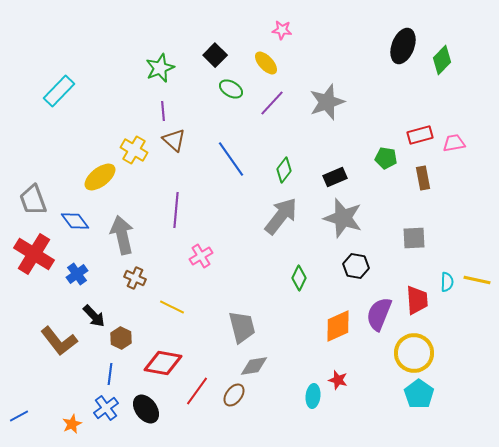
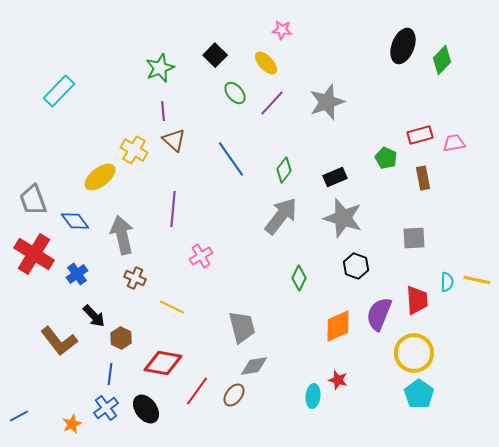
green ellipse at (231, 89): moved 4 px right, 4 px down; rotated 20 degrees clockwise
green pentagon at (386, 158): rotated 15 degrees clockwise
purple line at (176, 210): moved 3 px left, 1 px up
black hexagon at (356, 266): rotated 10 degrees clockwise
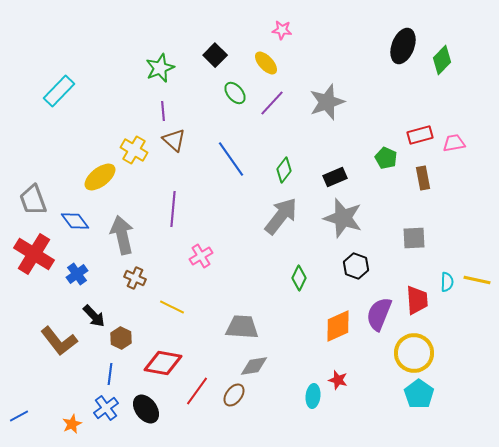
gray trapezoid at (242, 327): rotated 72 degrees counterclockwise
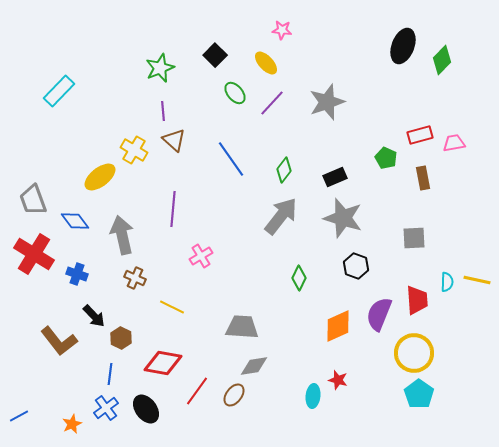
blue cross at (77, 274): rotated 35 degrees counterclockwise
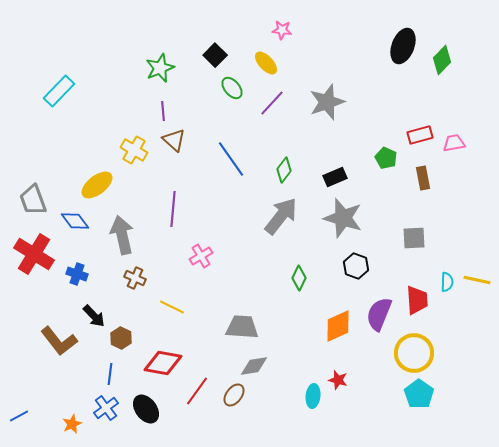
green ellipse at (235, 93): moved 3 px left, 5 px up
yellow ellipse at (100, 177): moved 3 px left, 8 px down
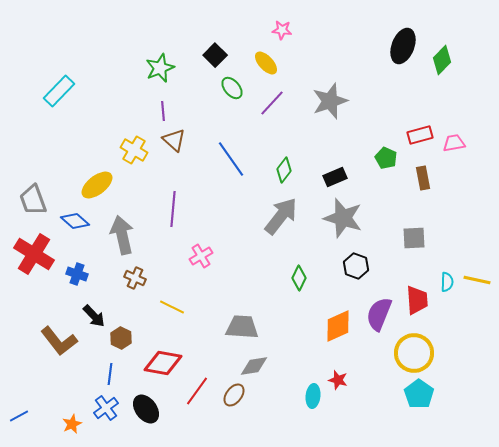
gray star at (327, 102): moved 3 px right, 1 px up
blue diamond at (75, 221): rotated 12 degrees counterclockwise
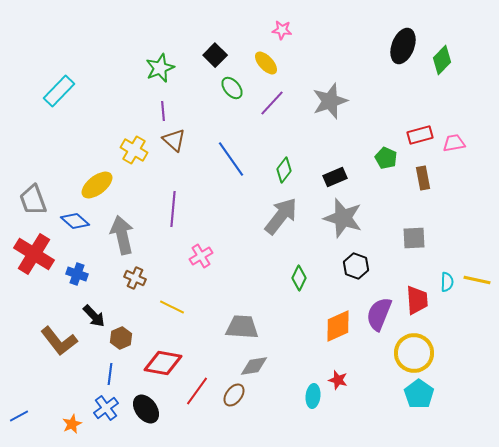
brown hexagon at (121, 338): rotated 10 degrees clockwise
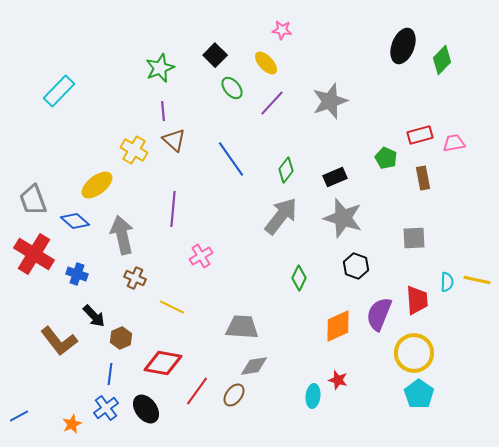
green diamond at (284, 170): moved 2 px right
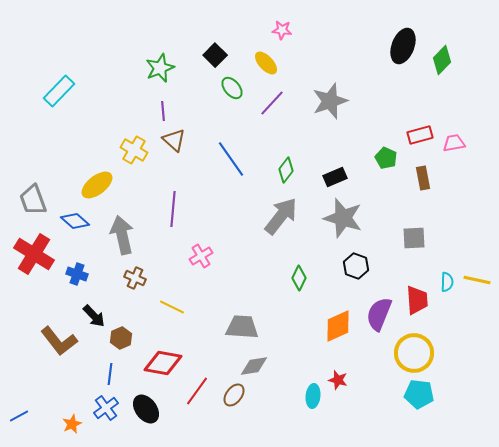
cyan pentagon at (419, 394): rotated 28 degrees counterclockwise
